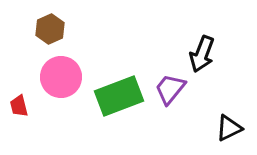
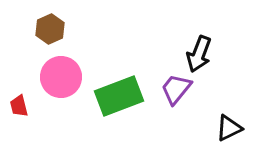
black arrow: moved 3 px left
purple trapezoid: moved 6 px right
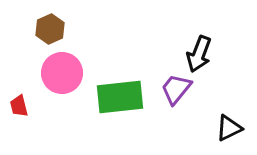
pink circle: moved 1 px right, 4 px up
green rectangle: moved 1 px right, 1 px down; rotated 15 degrees clockwise
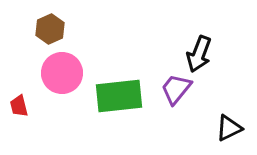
green rectangle: moved 1 px left, 1 px up
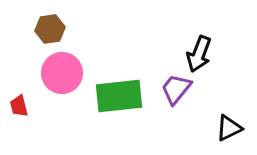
brown hexagon: rotated 16 degrees clockwise
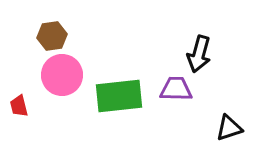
brown hexagon: moved 2 px right, 7 px down
black arrow: rotated 6 degrees counterclockwise
pink circle: moved 2 px down
purple trapezoid: rotated 52 degrees clockwise
black triangle: rotated 8 degrees clockwise
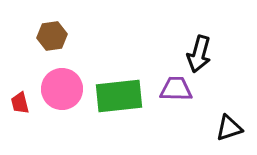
pink circle: moved 14 px down
red trapezoid: moved 1 px right, 3 px up
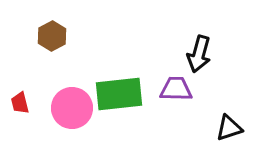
brown hexagon: rotated 20 degrees counterclockwise
pink circle: moved 10 px right, 19 px down
green rectangle: moved 2 px up
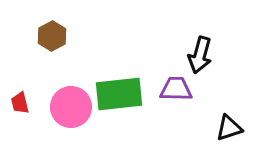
black arrow: moved 1 px right, 1 px down
pink circle: moved 1 px left, 1 px up
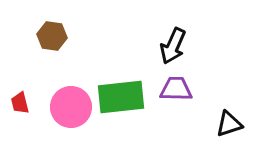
brown hexagon: rotated 24 degrees counterclockwise
black arrow: moved 27 px left, 9 px up; rotated 9 degrees clockwise
green rectangle: moved 2 px right, 3 px down
black triangle: moved 4 px up
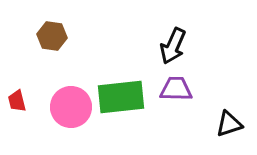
red trapezoid: moved 3 px left, 2 px up
